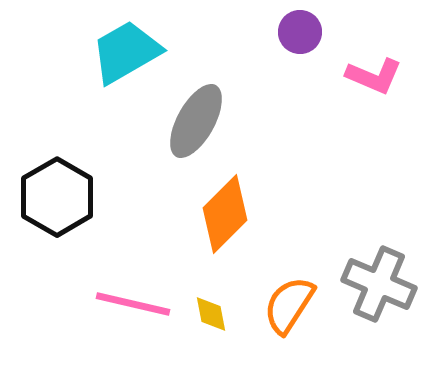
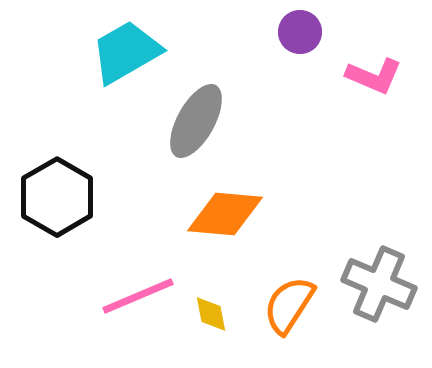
orange diamond: rotated 50 degrees clockwise
pink line: moved 5 px right, 8 px up; rotated 36 degrees counterclockwise
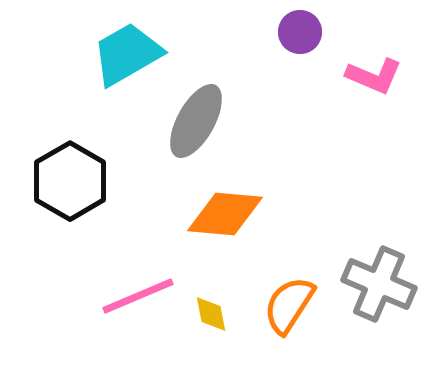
cyan trapezoid: moved 1 px right, 2 px down
black hexagon: moved 13 px right, 16 px up
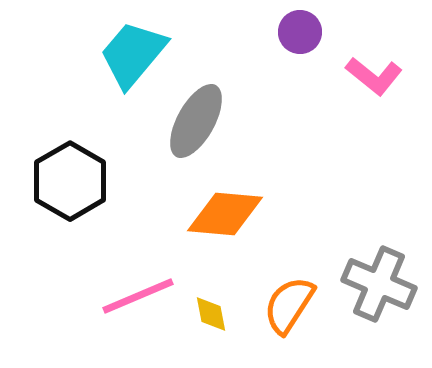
cyan trapezoid: moved 6 px right; rotated 20 degrees counterclockwise
pink L-shape: rotated 16 degrees clockwise
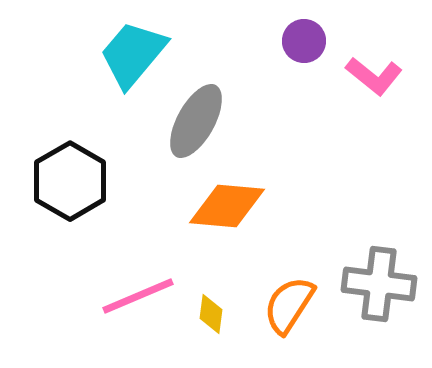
purple circle: moved 4 px right, 9 px down
orange diamond: moved 2 px right, 8 px up
gray cross: rotated 16 degrees counterclockwise
yellow diamond: rotated 18 degrees clockwise
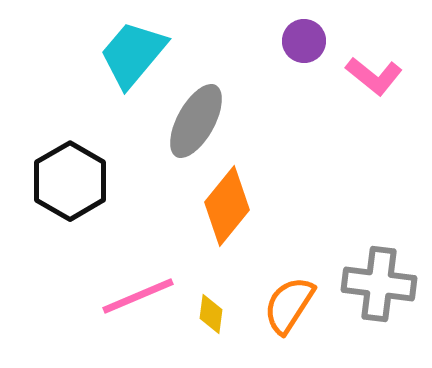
orange diamond: rotated 56 degrees counterclockwise
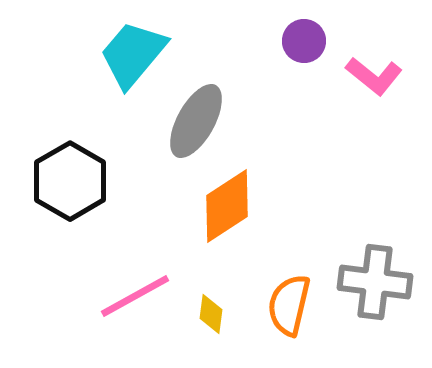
orange diamond: rotated 18 degrees clockwise
gray cross: moved 4 px left, 2 px up
pink line: moved 3 px left; rotated 6 degrees counterclockwise
orange semicircle: rotated 20 degrees counterclockwise
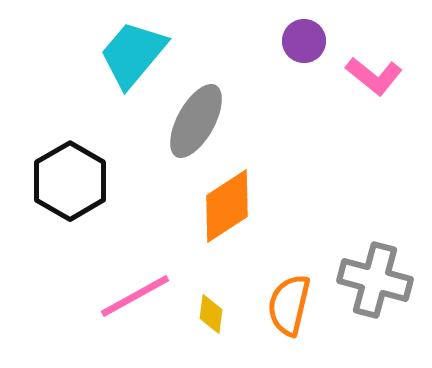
gray cross: moved 2 px up; rotated 8 degrees clockwise
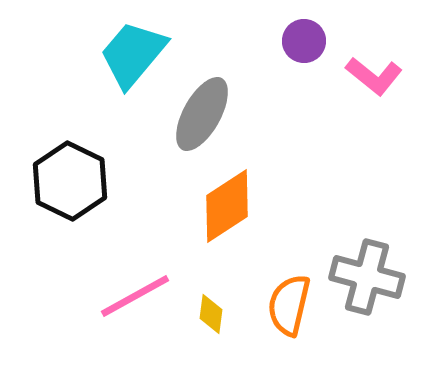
gray ellipse: moved 6 px right, 7 px up
black hexagon: rotated 4 degrees counterclockwise
gray cross: moved 8 px left, 3 px up
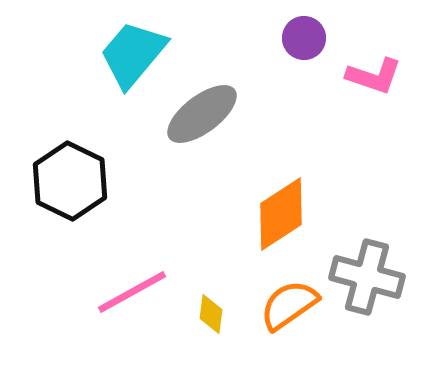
purple circle: moved 3 px up
pink L-shape: rotated 20 degrees counterclockwise
gray ellipse: rotated 24 degrees clockwise
orange diamond: moved 54 px right, 8 px down
pink line: moved 3 px left, 4 px up
orange semicircle: rotated 42 degrees clockwise
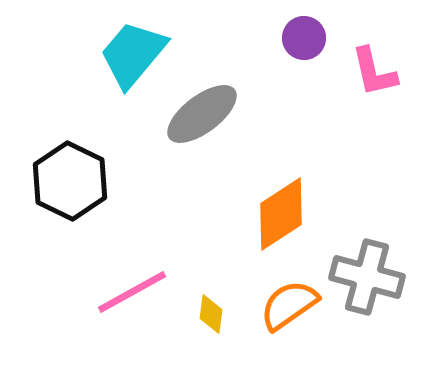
pink L-shape: moved 4 px up; rotated 58 degrees clockwise
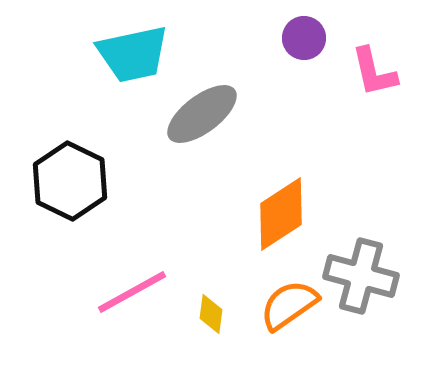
cyan trapezoid: rotated 142 degrees counterclockwise
gray cross: moved 6 px left, 1 px up
